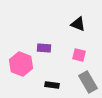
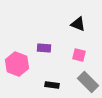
pink hexagon: moved 4 px left
gray rectangle: rotated 15 degrees counterclockwise
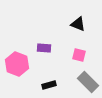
black rectangle: moved 3 px left; rotated 24 degrees counterclockwise
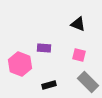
pink hexagon: moved 3 px right
